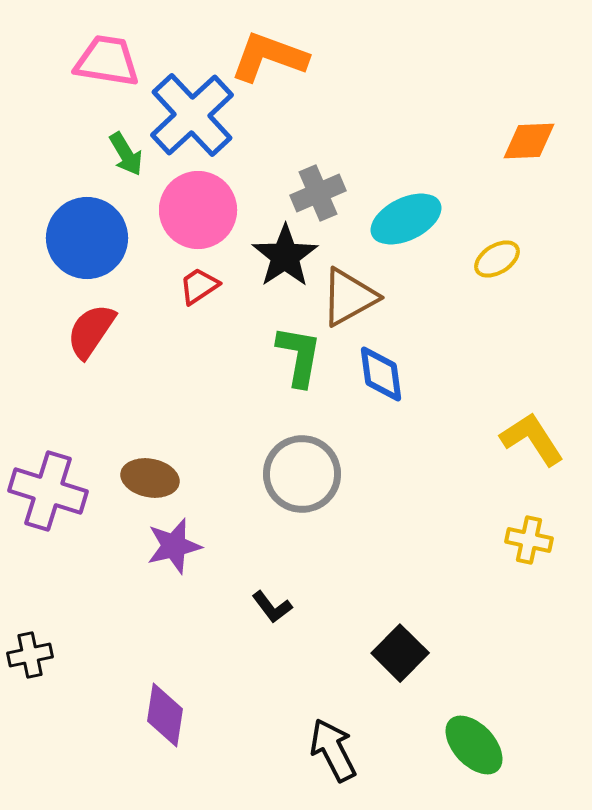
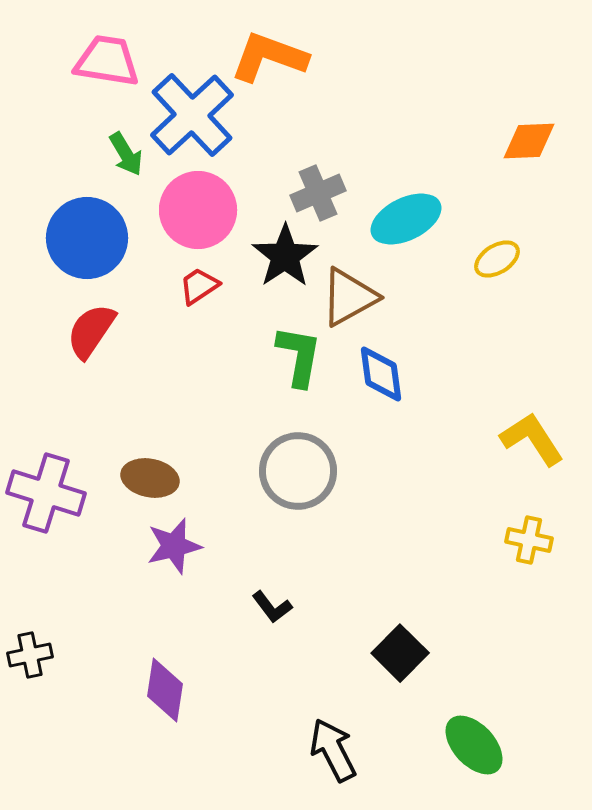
gray circle: moved 4 px left, 3 px up
purple cross: moved 2 px left, 2 px down
purple diamond: moved 25 px up
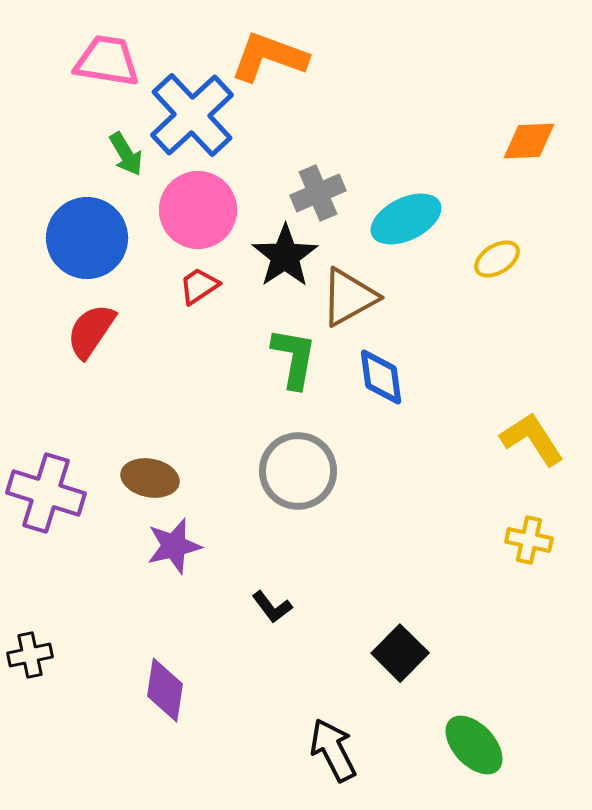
green L-shape: moved 5 px left, 2 px down
blue diamond: moved 3 px down
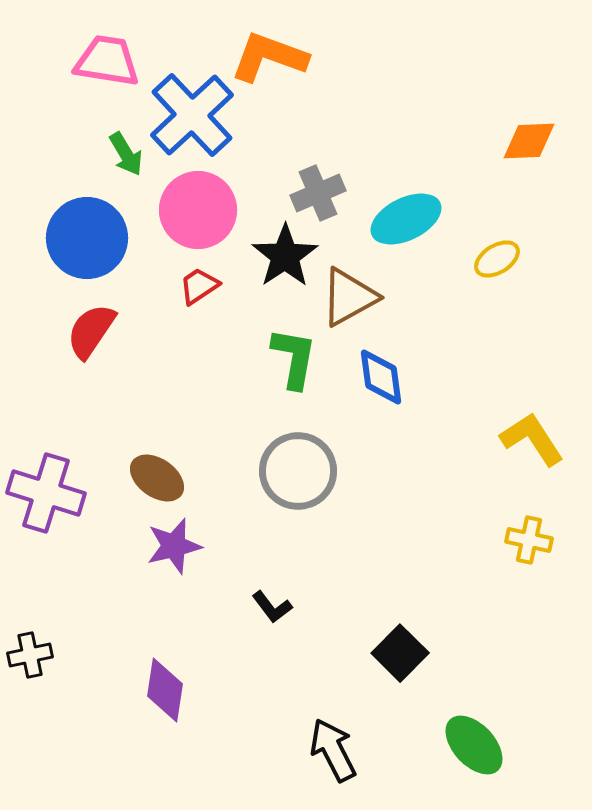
brown ellipse: moved 7 px right; rotated 24 degrees clockwise
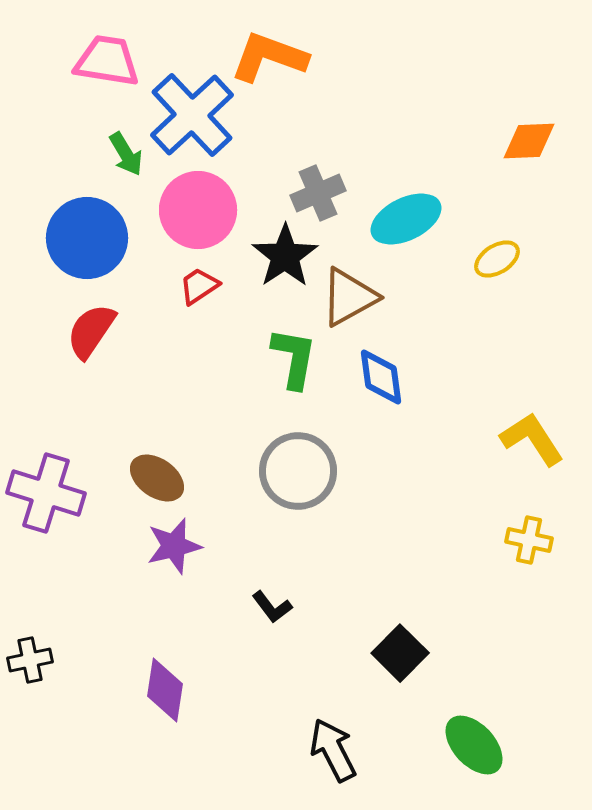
black cross: moved 5 px down
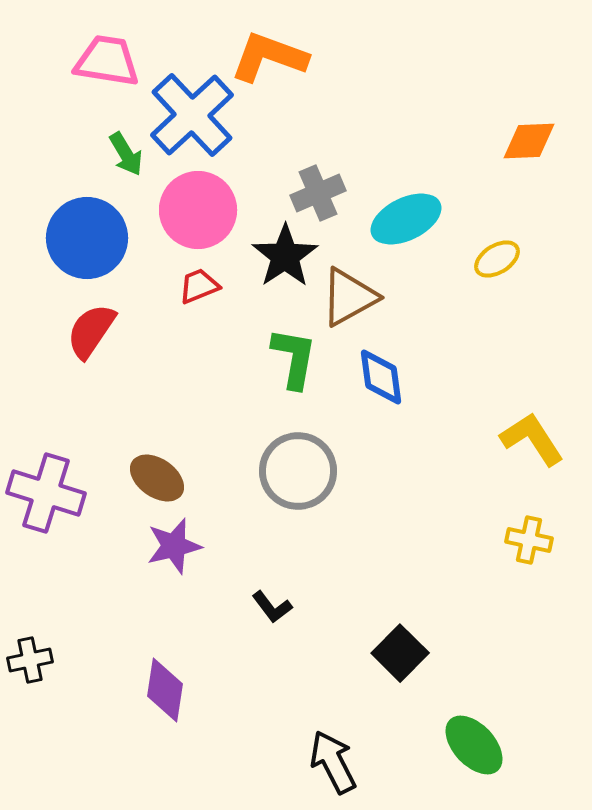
red trapezoid: rotated 12 degrees clockwise
black arrow: moved 12 px down
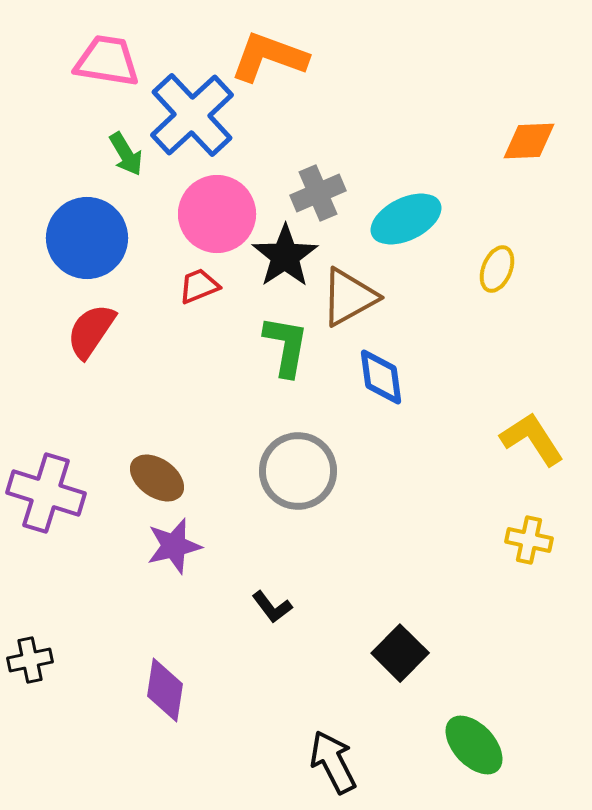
pink circle: moved 19 px right, 4 px down
yellow ellipse: moved 10 px down; rotated 36 degrees counterclockwise
green L-shape: moved 8 px left, 12 px up
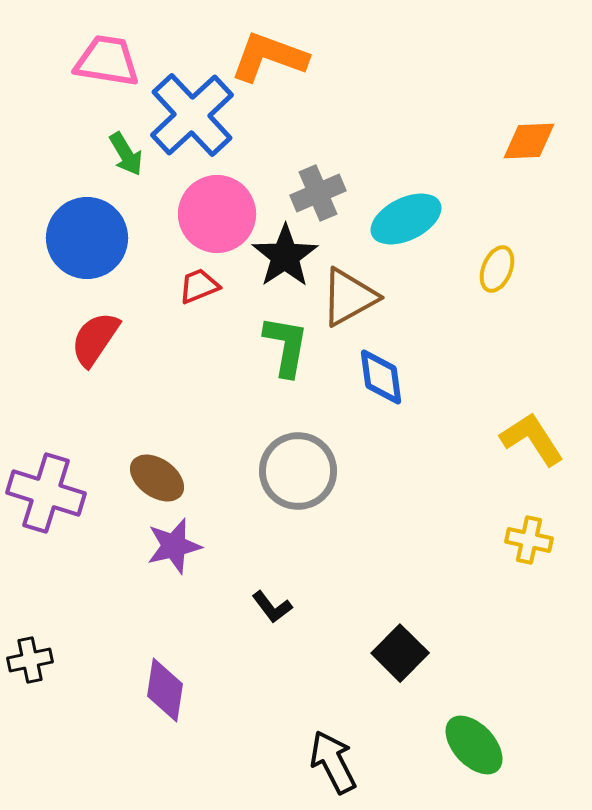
red semicircle: moved 4 px right, 8 px down
